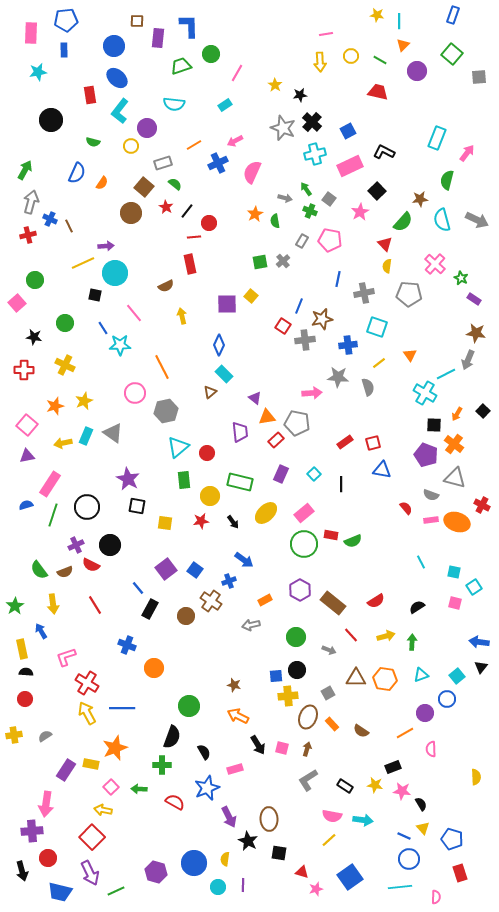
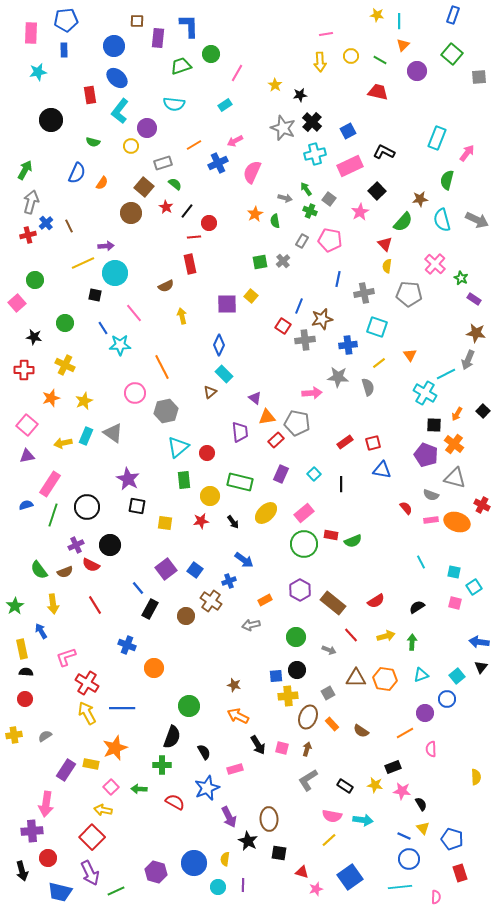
blue cross at (50, 219): moved 4 px left, 4 px down; rotated 24 degrees clockwise
orange star at (55, 406): moved 4 px left, 8 px up
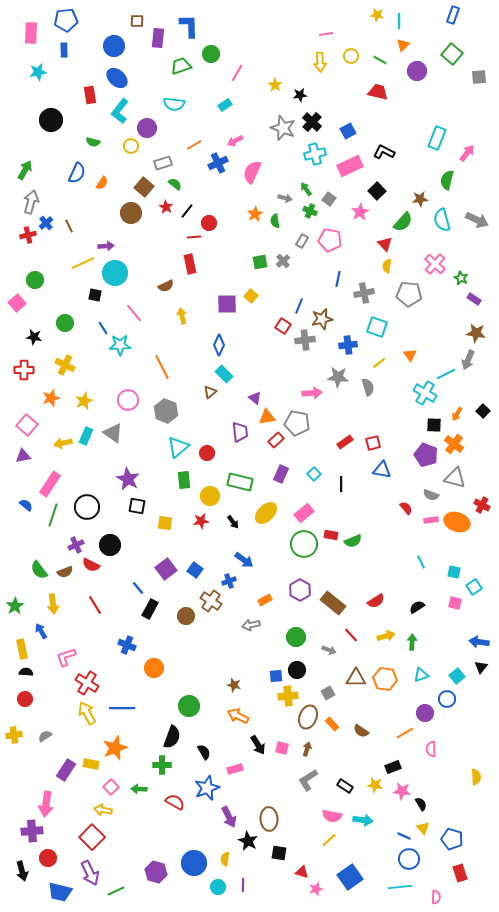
pink circle at (135, 393): moved 7 px left, 7 px down
gray hexagon at (166, 411): rotated 25 degrees counterclockwise
purple triangle at (27, 456): moved 4 px left
blue semicircle at (26, 505): rotated 56 degrees clockwise
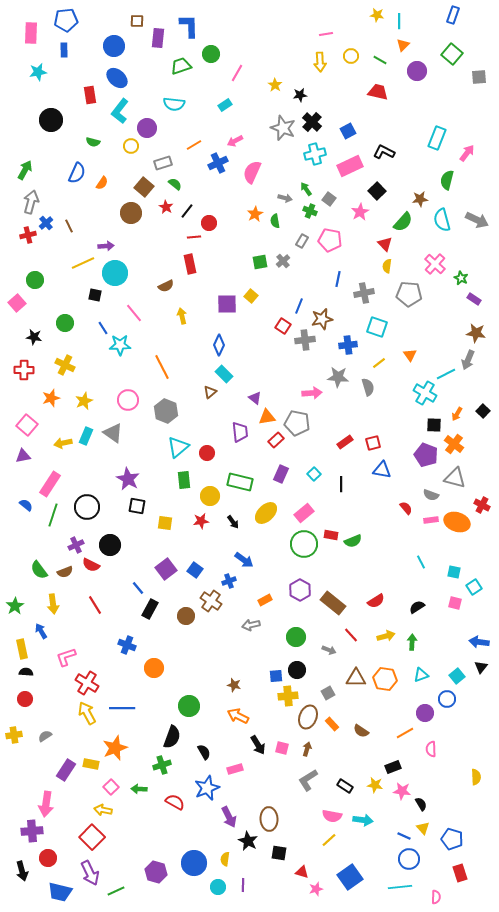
green cross at (162, 765): rotated 18 degrees counterclockwise
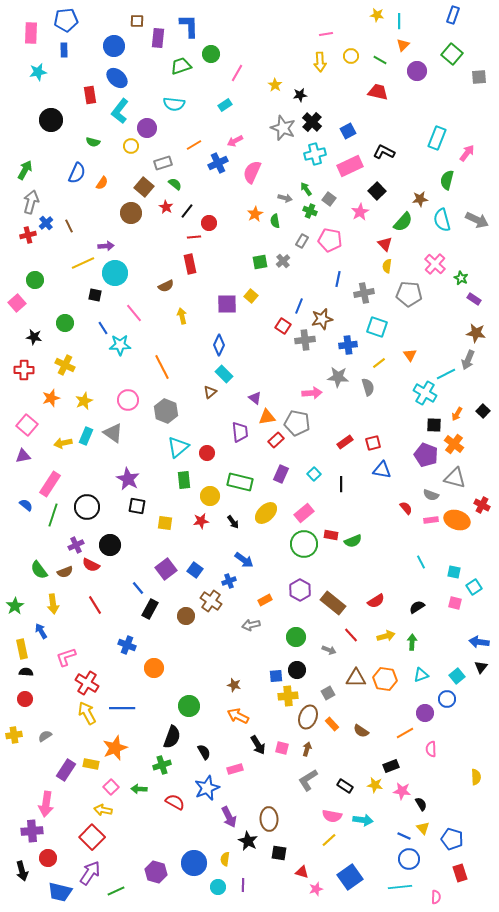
orange ellipse at (457, 522): moved 2 px up
black rectangle at (393, 767): moved 2 px left, 1 px up
purple arrow at (90, 873): rotated 120 degrees counterclockwise
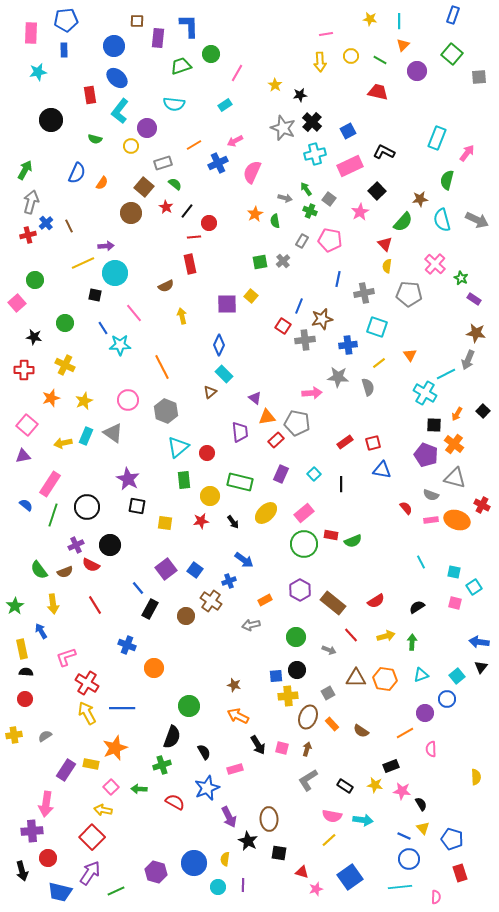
yellow star at (377, 15): moved 7 px left, 4 px down
green semicircle at (93, 142): moved 2 px right, 3 px up
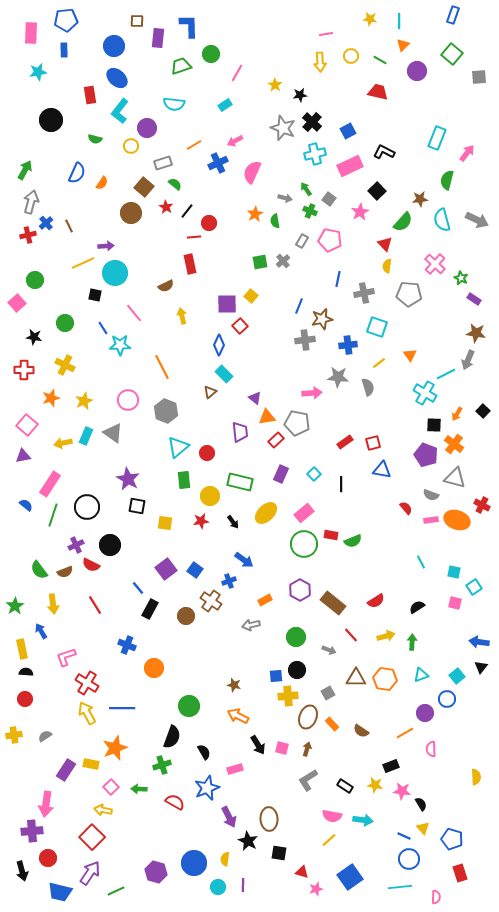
red square at (283, 326): moved 43 px left; rotated 14 degrees clockwise
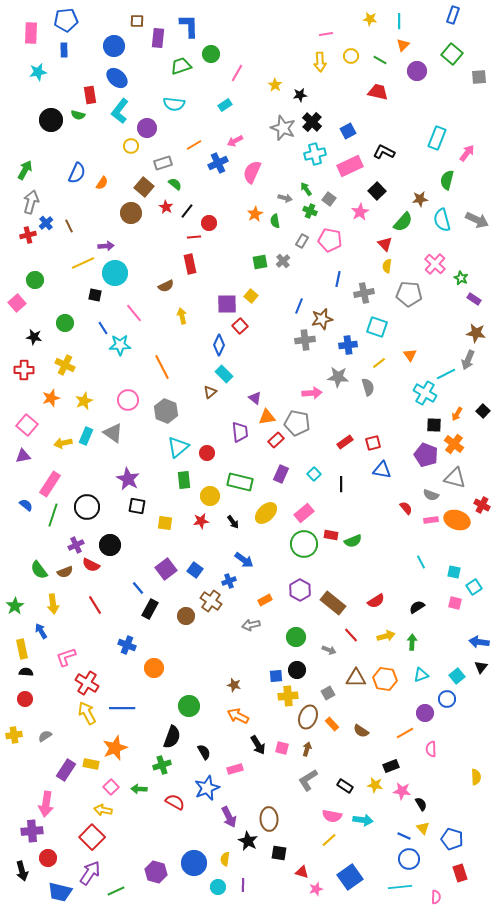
green semicircle at (95, 139): moved 17 px left, 24 px up
